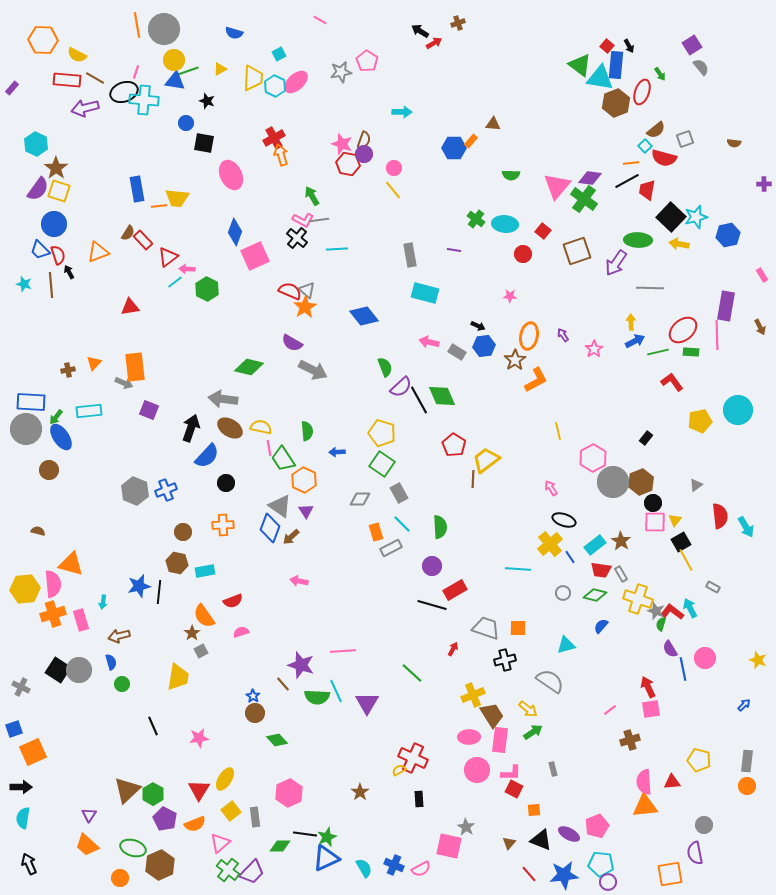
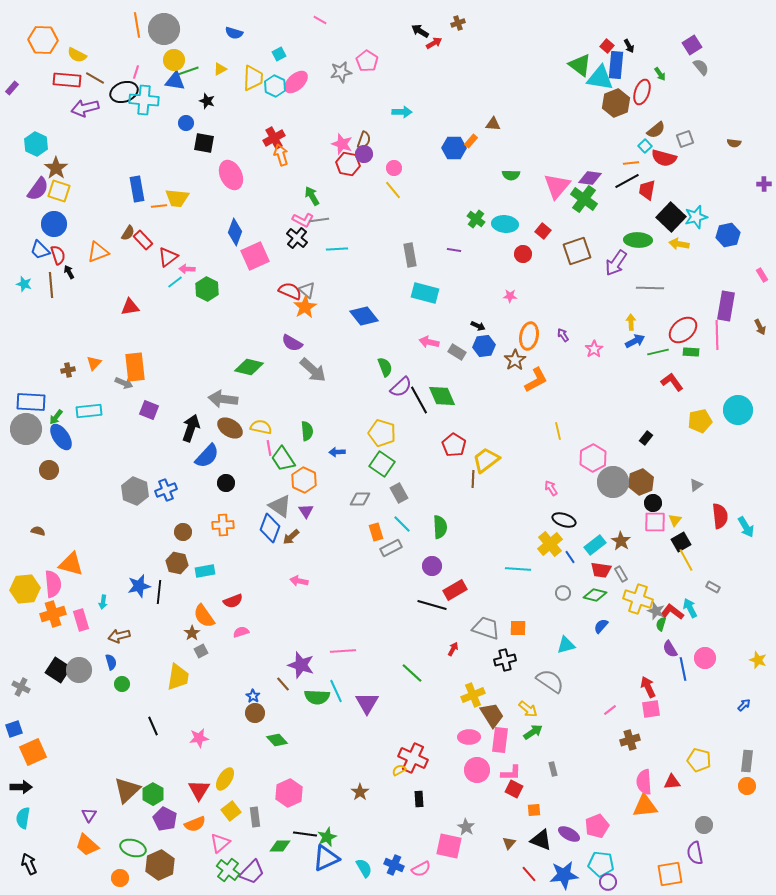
gray arrow at (313, 370): rotated 16 degrees clockwise
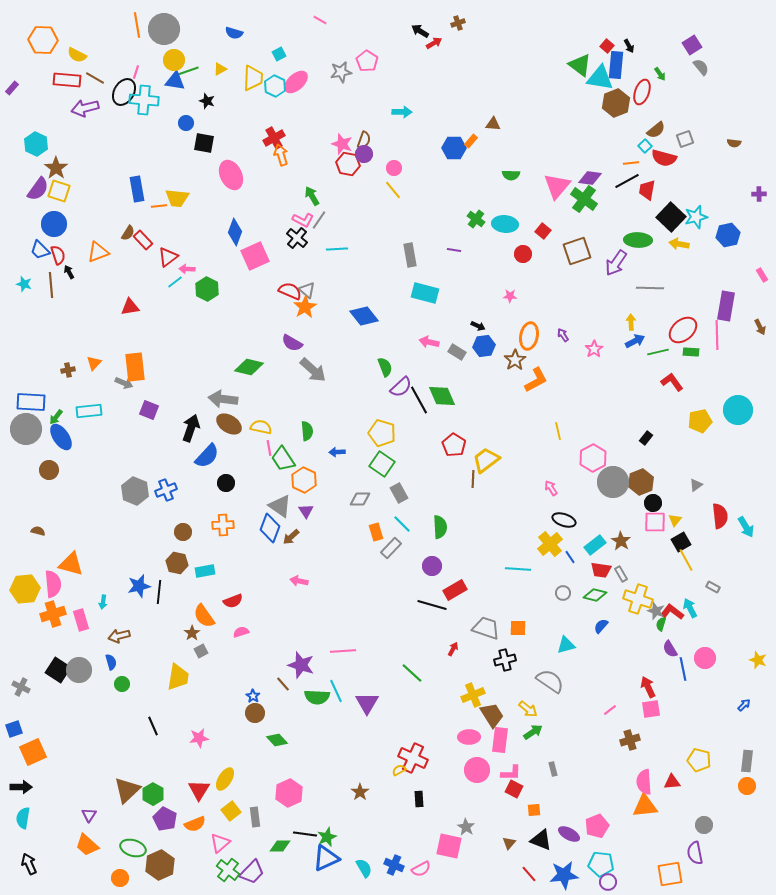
black ellipse at (124, 92): rotated 40 degrees counterclockwise
purple cross at (764, 184): moved 5 px left, 10 px down
gray line at (319, 220): rotated 48 degrees counterclockwise
brown ellipse at (230, 428): moved 1 px left, 4 px up
gray rectangle at (391, 548): rotated 20 degrees counterclockwise
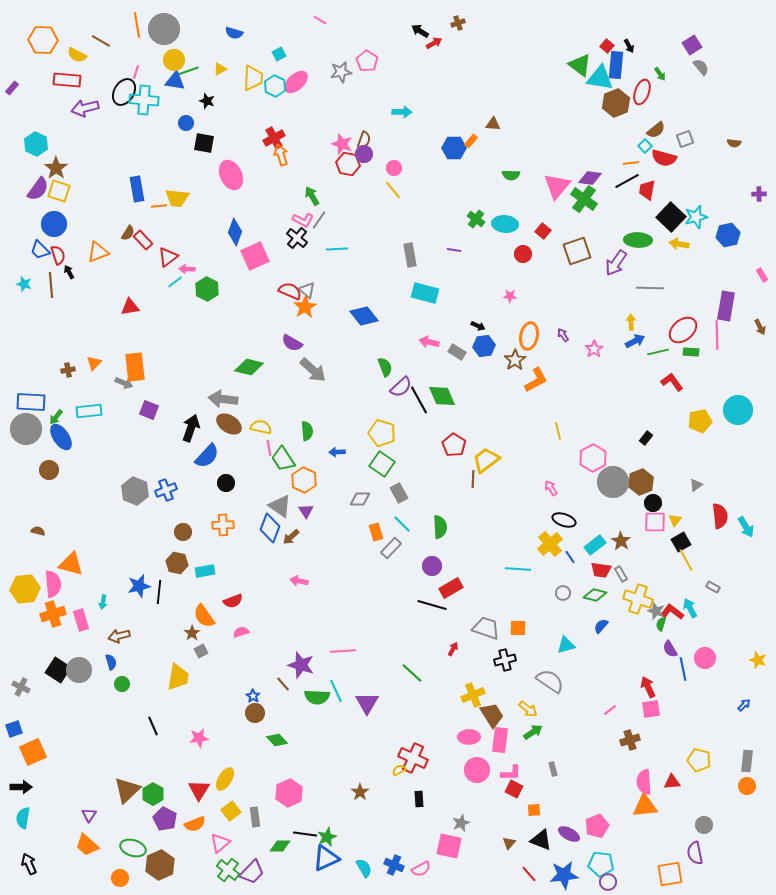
brown line at (95, 78): moved 6 px right, 37 px up
red rectangle at (455, 590): moved 4 px left, 2 px up
gray star at (466, 827): moved 5 px left, 4 px up; rotated 18 degrees clockwise
